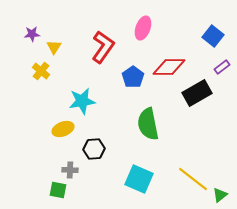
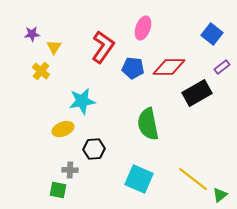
blue square: moved 1 px left, 2 px up
blue pentagon: moved 9 px up; rotated 30 degrees counterclockwise
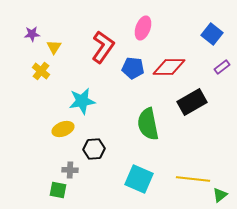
black rectangle: moved 5 px left, 9 px down
yellow line: rotated 32 degrees counterclockwise
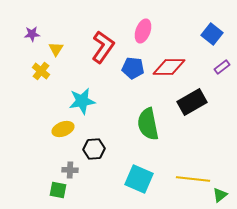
pink ellipse: moved 3 px down
yellow triangle: moved 2 px right, 2 px down
